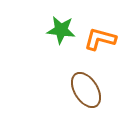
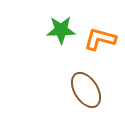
green star: rotated 8 degrees counterclockwise
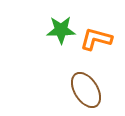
orange L-shape: moved 4 px left
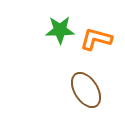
green star: moved 1 px left
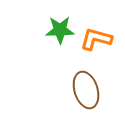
brown ellipse: rotated 15 degrees clockwise
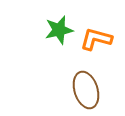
green star: moved 1 px left; rotated 12 degrees counterclockwise
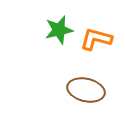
brown ellipse: rotated 60 degrees counterclockwise
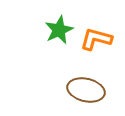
green star: rotated 12 degrees counterclockwise
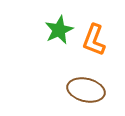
orange L-shape: moved 2 px left, 1 px down; rotated 84 degrees counterclockwise
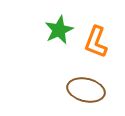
orange L-shape: moved 2 px right, 2 px down
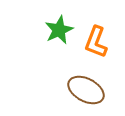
brown ellipse: rotated 15 degrees clockwise
